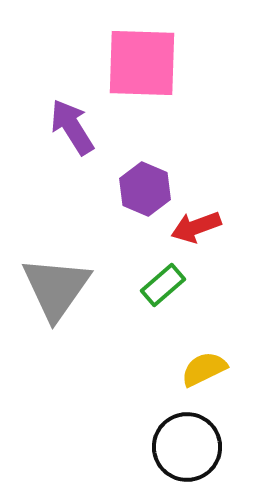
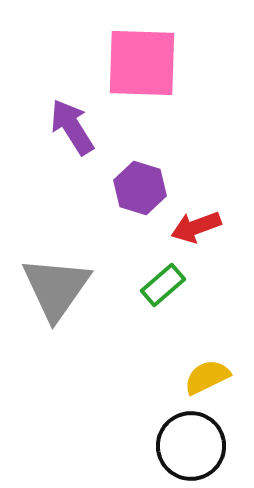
purple hexagon: moved 5 px left, 1 px up; rotated 6 degrees counterclockwise
yellow semicircle: moved 3 px right, 8 px down
black circle: moved 4 px right, 1 px up
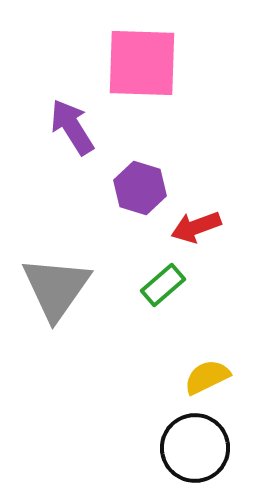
black circle: moved 4 px right, 2 px down
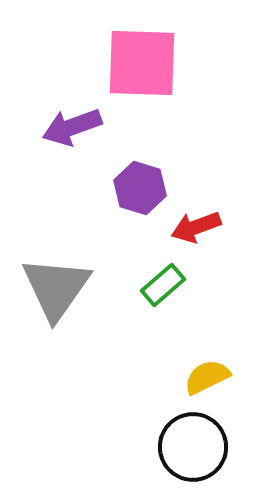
purple arrow: rotated 78 degrees counterclockwise
black circle: moved 2 px left, 1 px up
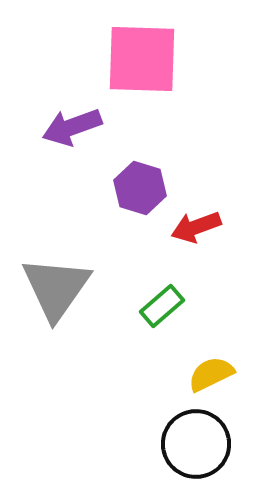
pink square: moved 4 px up
green rectangle: moved 1 px left, 21 px down
yellow semicircle: moved 4 px right, 3 px up
black circle: moved 3 px right, 3 px up
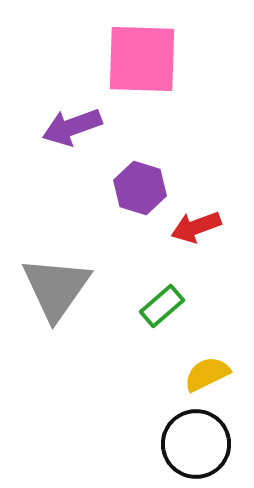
yellow semicircle: moved 4 px left
